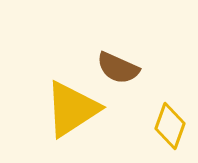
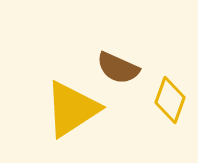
yellow diamond: moved 26 px up
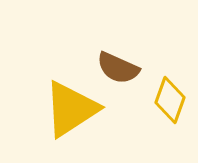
yellow triangle: moved 1 px left
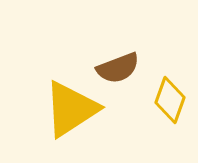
brown semicircle: rotated 45 degrees counterclockwise
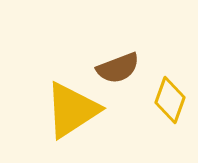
yellow triangle: moved 1 px right, 1 px down
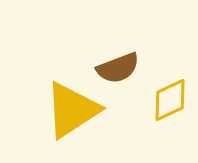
yellow diamond: rotated 45 degrees clockwise
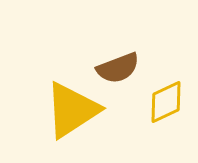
yellow diamond: moved 4 px left, 2 px down
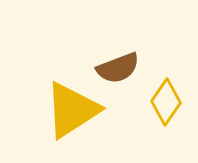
yellow diamond: rotated 30 degrees counterclockwise
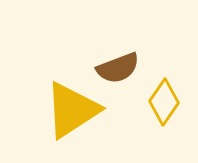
yellow diamond: moved 2 px left
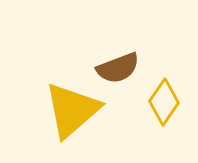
yellow triangle: rotated 8 degrees counterclockwise
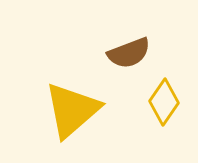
brown semicircle: moved 11 px right, 15 px up
